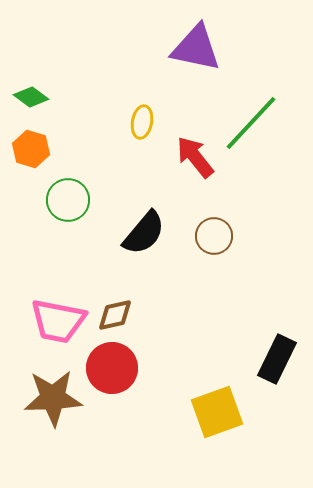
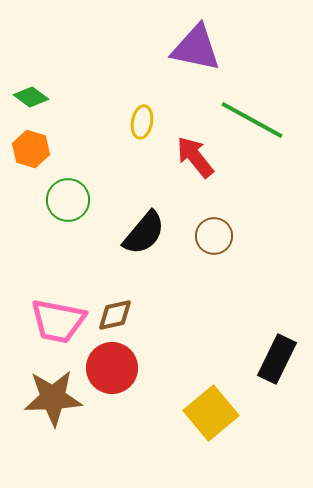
green line: moved 1 px right, 3 px up; rotated 76 degrees clockwise
yellow square: moved 6 px left, 1 px down; rotated 20 degrees counterclockwise
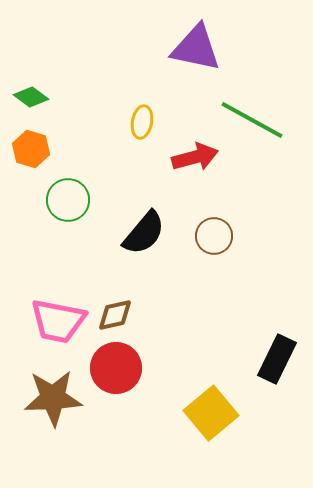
red arrow: rotated 114 degrees clockwise
red circle: moved 4 px right
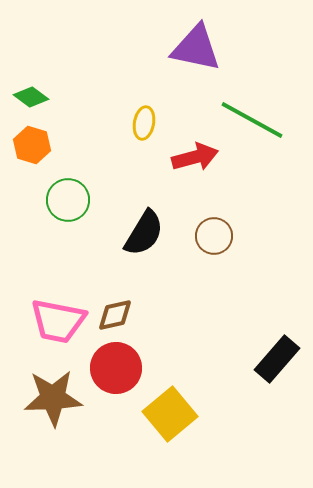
yellow ellipse: moved 2 px right, 1 px down
orange hexagon: moved 1 px right, 4 px up
black semicircle: rotated 9 degrees counterclockwise
black rectangle: rotated 15 degrees clockwise
yellow square: moved 41 px left, 1 px down
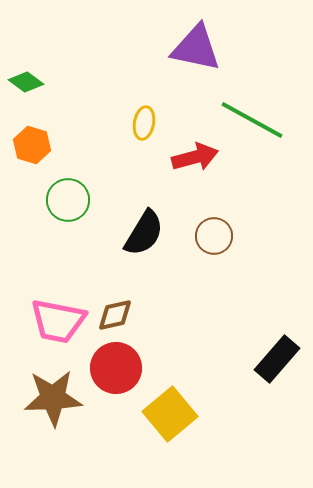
green diamond: moved 5 px left, 15 px up
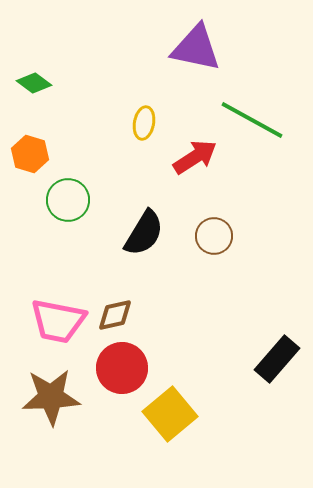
green diamond: moved 8 px right, 1 px down
orange hexagon: moved 2 px left, 9 px down
red arrow: rotated 18 degrees counterclockwise
red circle: moved 6 px right
brown star: moved 2 px left, 1 px up
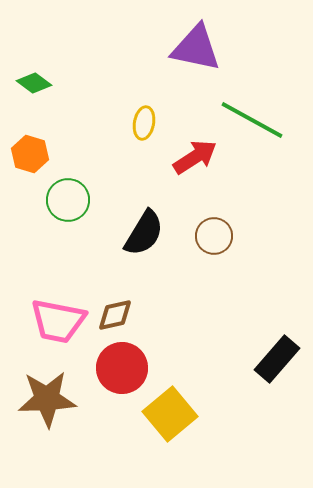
brown star: moved 4 px left, 2 px down
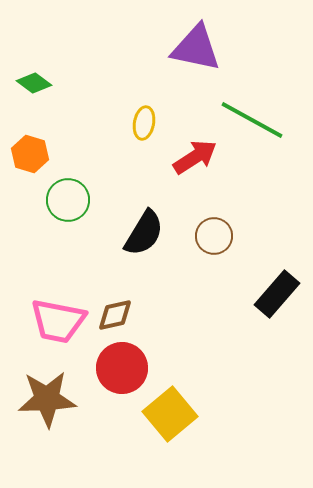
black rectangle: moved 65 px up
